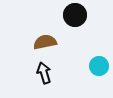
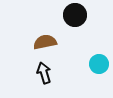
cyan circle: moved 2 px up
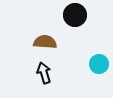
brown semicircle: rotated 15 degrees clockwise
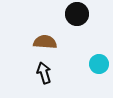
black circle: moved 2 px right, 1 px up
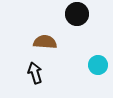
cyan circle: moved 1 px left, 1 px down
black arrow: moved 9 px left
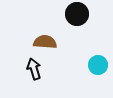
black arrow: moved 1 px left, 4 px up
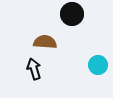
black circle: moved 5 px left
